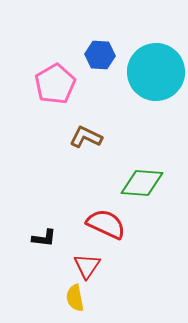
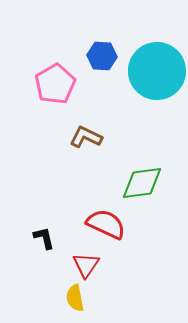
blue hexagon: moved 2 px right, 1 px down
cyan circle: moved 1 px right, 1 px up
green diamond: rotated 12 degrees counterclockwise
black L-shape: rotated 110 degrees counterclockwise
red triangle: moved 1 px left, 1 px up
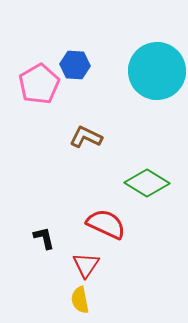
blue hexagon: moved 27 px left, 9 px down
pink pentagon: moved 16 px left
green diamond: moved 5 px right; rotated 39 degrees clockwise
yellow semicircle: moved 5 px right, 2 px down
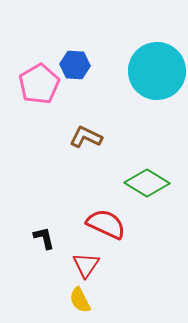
yellow semicircle: rotated 16 degrees counterclockwise
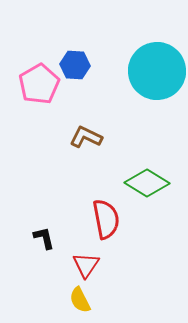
red semicircle: moved 5 px up; rotated 54 degrees clockwise
